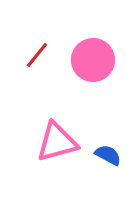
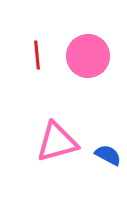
red line: rotated 44 degrees counterclockwise
pink circle: moved 5 px left, 4 px up
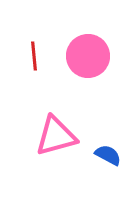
red line: moved 3 px left, 1 px down
pink triangle: moved 1 px left, 6 px up
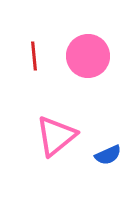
pink triangle: rotated 24 degrees counterclockwise
blue semicircle: rotated 128 degrees clockwise
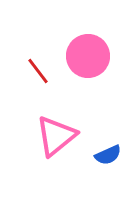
red line: moved 4 px right, 15 px down; rotated 32 degrees counterclockwise
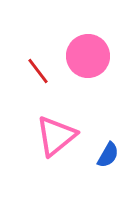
blue semicircle: rotated 36 degrees counterclockwise
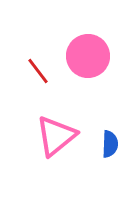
blue semicircle: moved 2 px right, 11 px up; rotated 28 degrees counterclockwise
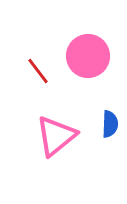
blue semicircle: moved 20 px up
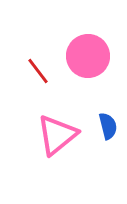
blue semicircle: moved 2 px left, 2 px down; rotated 16 degrees counterclockwise
pink triangle: moved 1 px right, 1 px up
